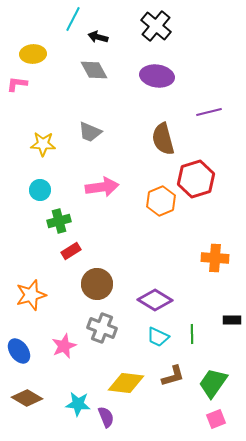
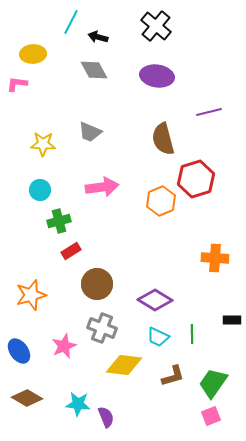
cyan line: moved 2 px left, 3 px down
yellow diamond: moved 2 px left, 18 px up
pink square: moved 5 px left, 3 px up
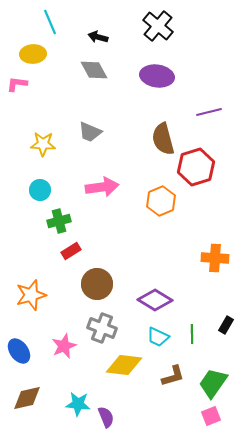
cyan line: moved 21 px left; rotated 50 degrees counterclockwise
black cross: moved 2 px right
red hexagon: moved 12 px up
black rectangle: moved 6 px left, 5 px down; rotated 60 degrees counterclockwise
brown diamond: rotated 44 degrees counterclockwise
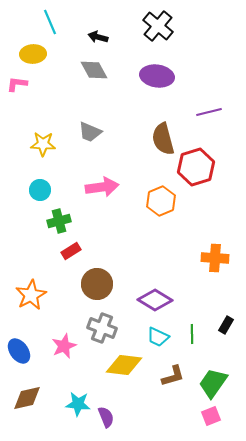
orange star: rotated 12 degrees counterclockwise
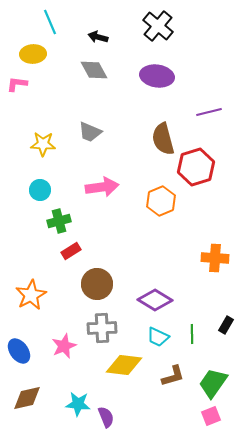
gray cross: rotated 24 degrees counterclockwise
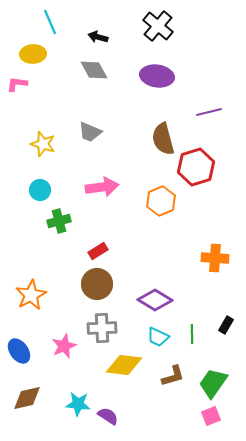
yellow star: rotated 15 degrees clockwise
red rectangle: moved 27 px right
purple semicircle: moved 2 px right, 1 px up; rotated 35 degrees counterclockwise
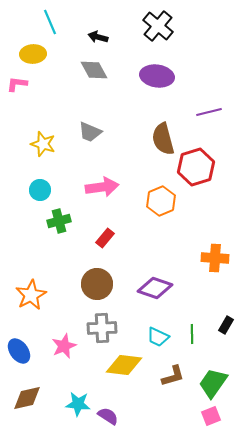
red rectangle: moved 7 px right, 13 px up; rotated 18 degrees counterclockwise
purple diamond: moved 12 px up; rotated 12 degrees counterclockwise
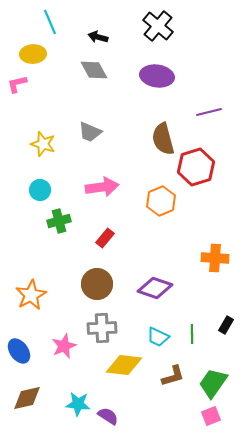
pink L-shape: rotated 20 degrees counterclockwise
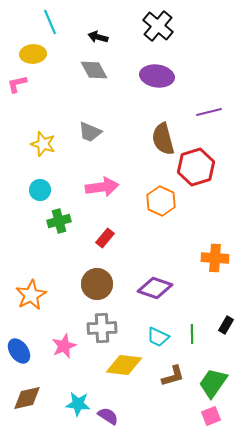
orange hexagon: rotated 12 degrees counterclockwise
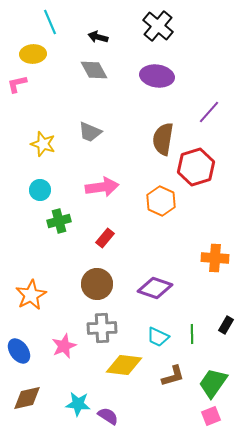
purple line: rotated 35 degrees counterclockwise
brown semicircle: rotated 24 degrees clockwise
